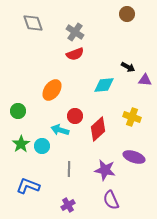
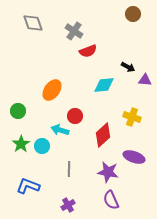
brown circle: moved 6 px right
gray cross: moved 1 px left, 1 px up
red semicircle: moved 13 px right, 3 px up
red diamond: moved 5 px right, 6 px down
purple star: moved 3 px right, 2 px down
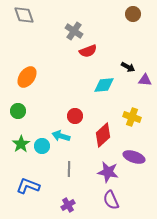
gray diamond: moved 9 px left, 8 px up
orange ellipse: moved 25 px left, 13 px up
cyan arrow: moved 1 px right, 6 px down
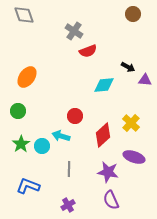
yellow cross: moved 1 px left, 6 px down; rotated 24 degrees clockwise
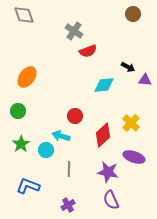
cyan circle: moved 4 px right, 4 px down
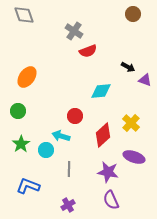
purple triangle: rotated 16 degrees clockwise
cyan diamond: moved 3 px left, 6 px down
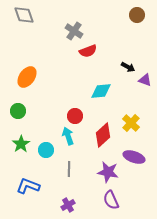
brown circle: moved 4 px right, 1 px down
cyan arrow: moved 7 px right; rotated 54 degrees clockwise
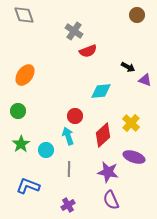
orange ellipse: moved 2 px left, 2 px up
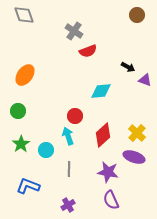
yellow cross: moved 6 px right, 10 px down
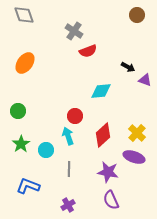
orange ellipse: moved 12 px up
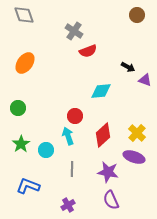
green circle: moved 3 px up
gray line: moved 3 px right
